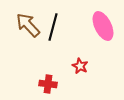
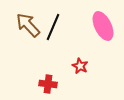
black line: rotated 8 degrees clockwise
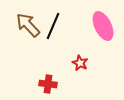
black line: moved 1 px up
red star: moved 3 px up
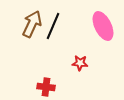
brown arrow: moved 4 px right, 1 px up; rotated 68 degrees clockwise
red star: rotated 21 degrees counterclockwise
red cross: moved 2 px left, 3 px down
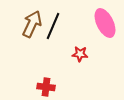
pink ellipse: moved 2 px right, 3 px up
red star: moved 9 px up
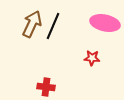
pink ellipse: rotated 52 degrees counterclockwise
red star: moved 12 px right, 4 px down
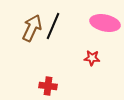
brown arrow: moved 4 px down
red cross: moved 2 px right, 1 px up
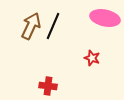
pink ellipse: moved 5 px up
brown arrow: moved 1 px left, 2 px up
red star: rotated 14 degrees clockwise
